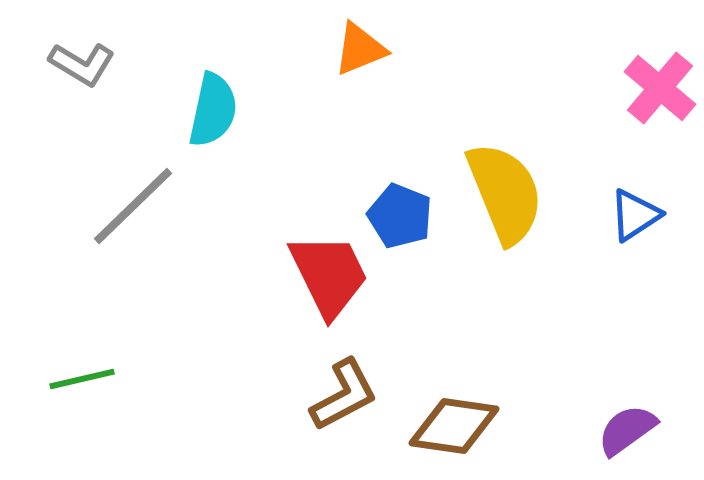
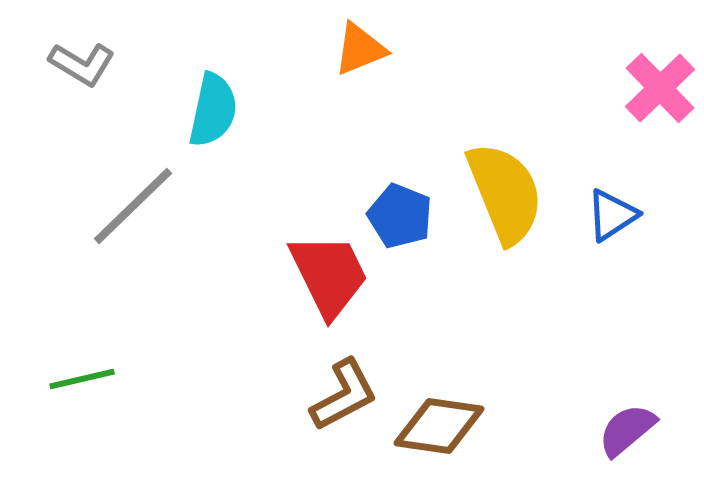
pink cross: rotated 6 degrees clockwise
blue triangle: moved 23 px left
brown diamond: moved 15 px left
purple semicircle: rotated 4 degrees counterclockwise
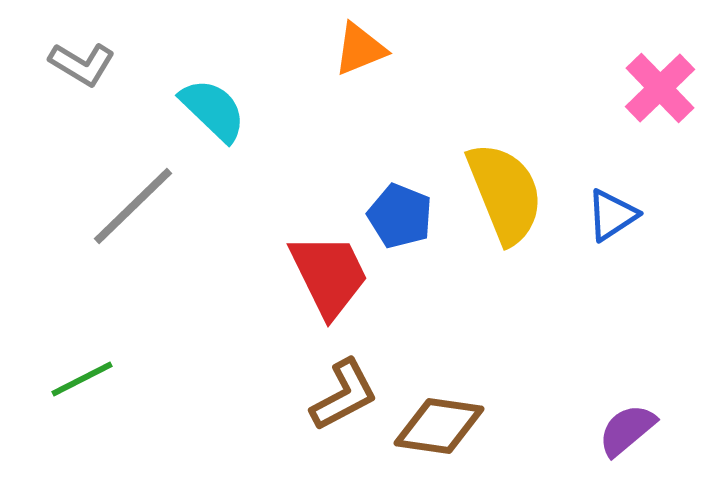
cyan semicircle: rotated 58 degrees counterclockwise
green line: rotated 14 degrees counterclockwise
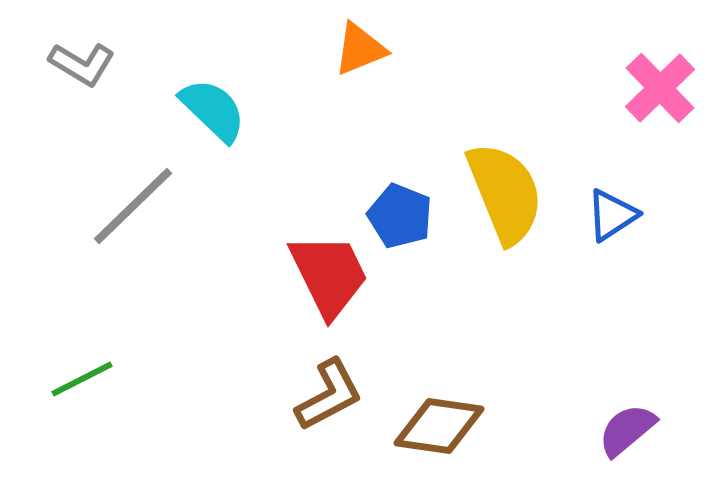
brown L-shape: moved 15 px left
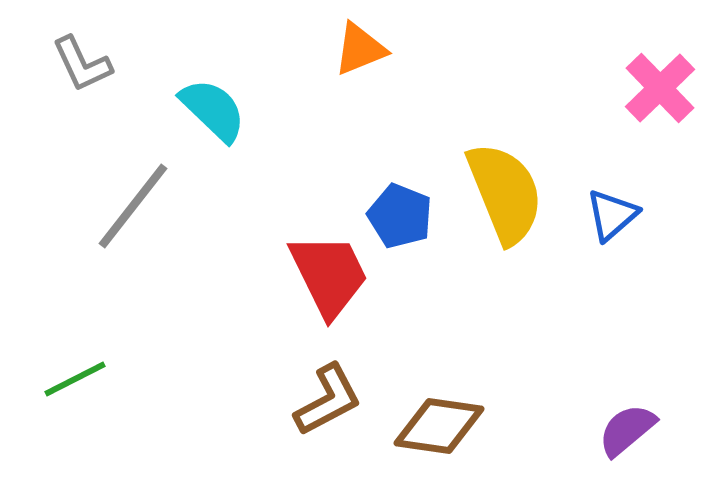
gray L-shape: rotated 34 degrees clockwise
gray line: rotated 8 degrees counterclockwise
blue triangle: rotated 8 degrees counterclockwise
green line: moved 7 px left
brown L-shape: moved 1 px left, 5 px down
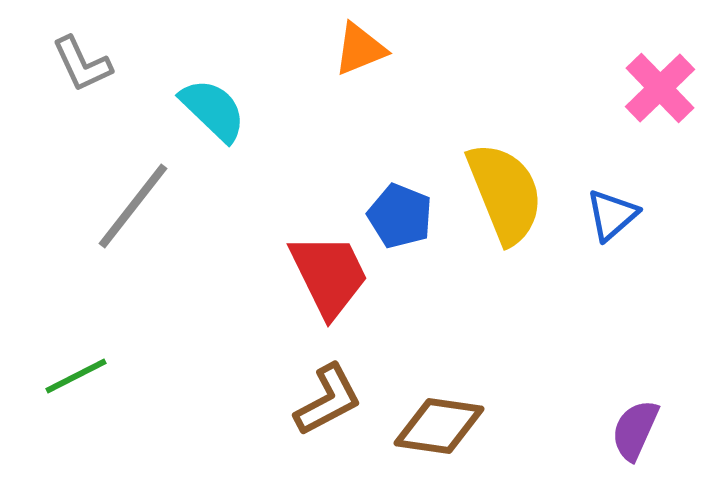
green line: moved 1 px right, 3 px up
purple semicircle: moved 8 px right; rotated 26 degrees counterclockwise
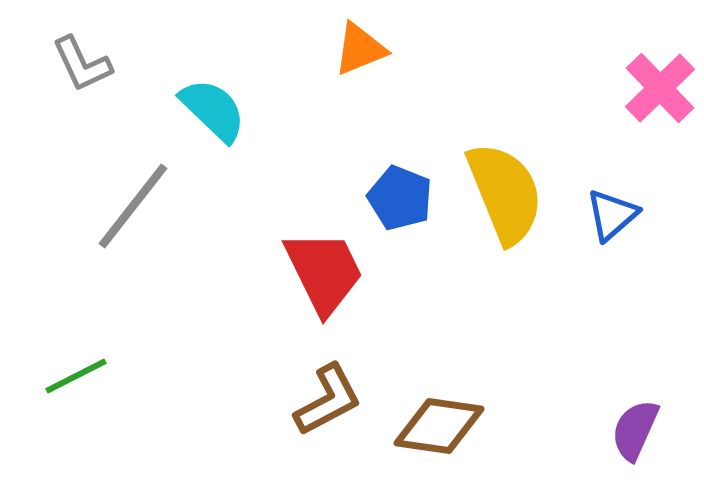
blue pentagon: moved 18 px up
red trapezoid: moved 5 px left, 3 px up
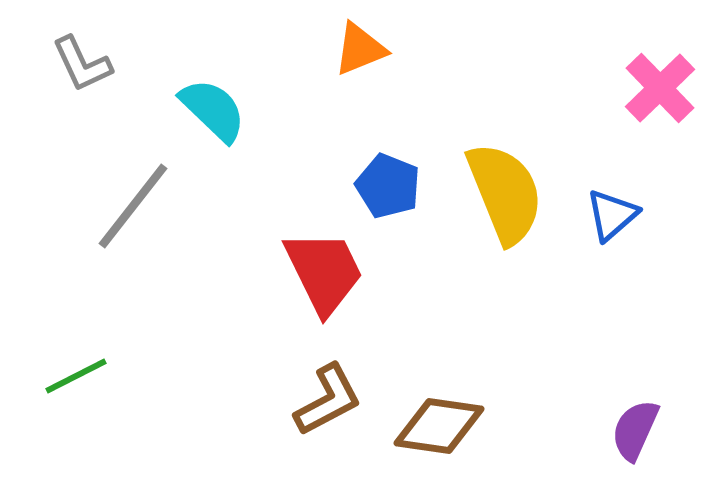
blue pentagon: moved 12 px left, 12 px up
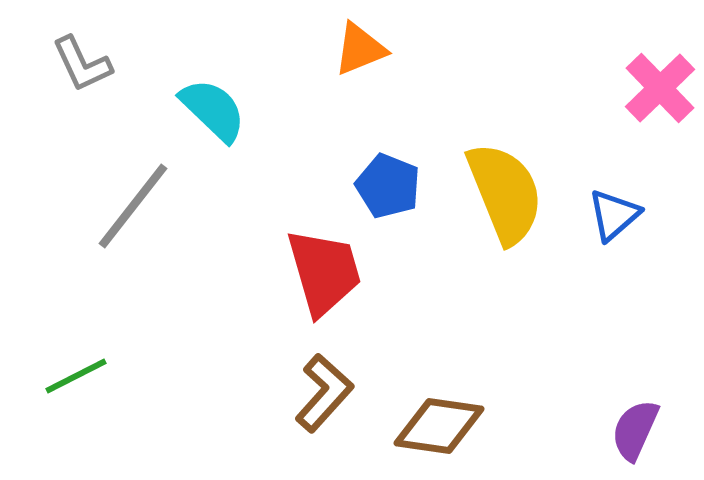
blue triangle: moved 2 px right
red trapezoid: rotated 10 degrees clockwise
brown L-shape: moved 4 px left, 7 px up; rotated 20 degrees counterclockwise
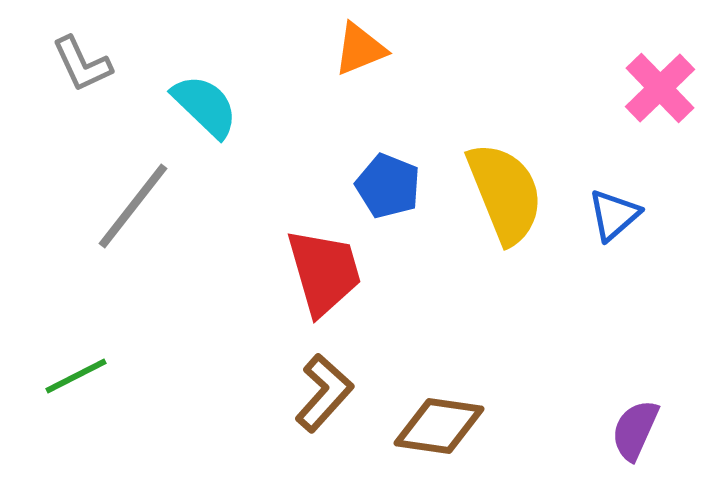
cyan semicircle: moved 8 px left, 4 px up
